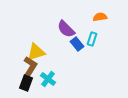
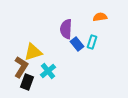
purple semicircle: rotated 48 degrees clockwise
cyan rectangle: moved 3 px down
yellow triangle: moved 3 px left
brown L-shape: moved 9 px left
cyan cross: moved 8 px up; rotated 14 degrees clockwise
black rectangle: moved 1 px right, 1 px up
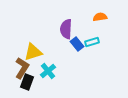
cyan rectangle: rotated 56 degrees clockwise
brown L-shape: moved 1 px right, 1 px down
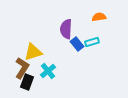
orange semicircle: moved 1 px left
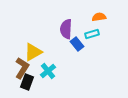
cyan rectangle: moved 8 px up
yellow triangle: rotated 12 degrees counterclockwise
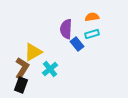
orange semicircle: moved 7 px left
cyan cross: moved 2 px right, 2 px up
black rectangle: moved 6 px left, 3 px down
